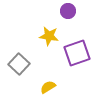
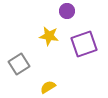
purple circle: moved 1 px left
purple square: moved 7 px right, 9 px up
gray square: rotated 15 degrees clockwise
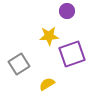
yellow star: rotated 12 degrees counterclockwise
purple square: moved 12 px left, 10 px down
yellow semicircle: moved 1 px left, 3 px up
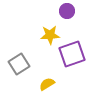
yellow star: moved 1 px right, 1 px up
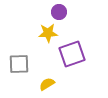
purple circle: moved 8 px left, 1 px down
yellow star: moved 2 px left, 2 px up
gray square: rotated 30 degrees clockwise
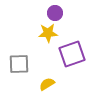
purple circle: moved 4 px left, 1 px down
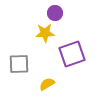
yellow star: moved 3 px left
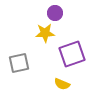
gray square: moved 1 px up; rotated 10 degrees counterclockwise
yellow semicircle: moved 15 px right; rotated 126 degrees counterclockwise
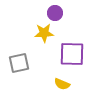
yellow star: moved 1 px left
purple square: rotated 20 degrees clockwise
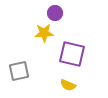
purple square: rotated 12 degrees clockwise
gray square: moved 8 px down
yellow semicircle: moved 6 px right, 1 px down
